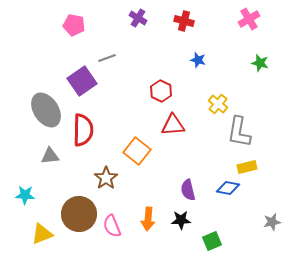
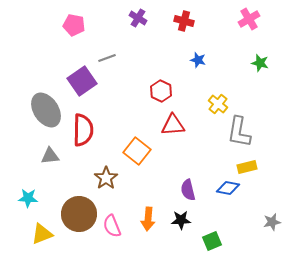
cyan star: moved 3 px right, 3 px down
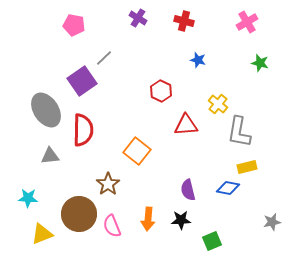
pink cross: moved 2 px left, 3 px down
gray line: moved 3 px left; rotated 24 degrees counterclockwise
red triangle: moved 13 px right
brown star: moved 2 px right, 6 px down
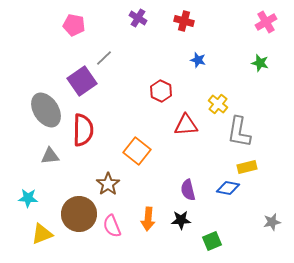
pink cross: moved 19 px right
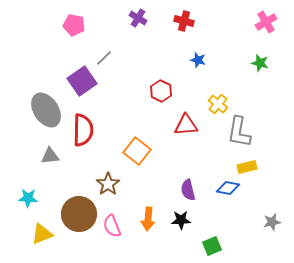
green square: moved 5 px down
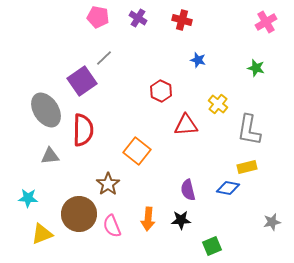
red cross: moved 2 px left, 1 px up
pink pentagon: moved 24 px right, 8 px up
green star: moved 4 px left, 5 px down
gray L-shape: moved 10 px right, 2 px up
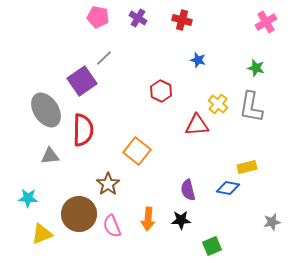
red triangle: moved 11 px right
gray L-shape: moved 2 px right, 23 px up
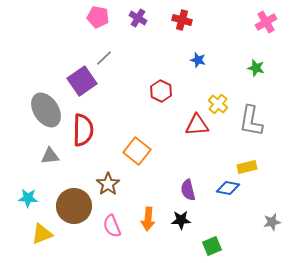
gray L-shape: moved 14 px down
brown circle: moved 5 px left, 8 px up
